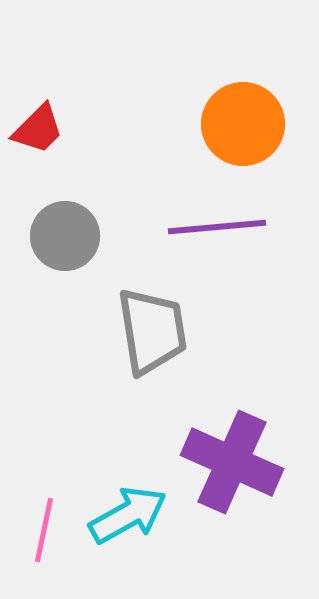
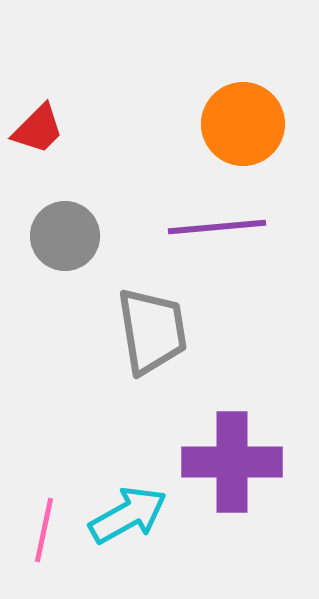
purple cross: rotated 24 degrees counterclockwise
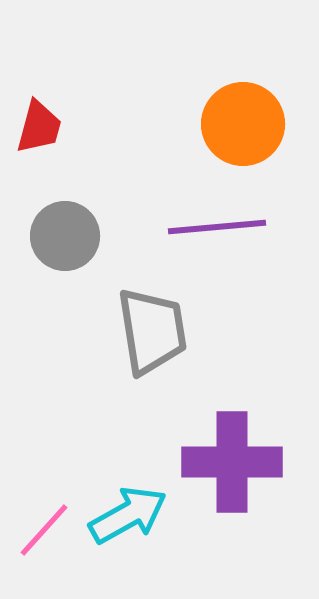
red trapezoid: moved 1 px right, 2 px up; rotated 30 degrees counterclockwise
pink line: rotated 30 degrees clockwise
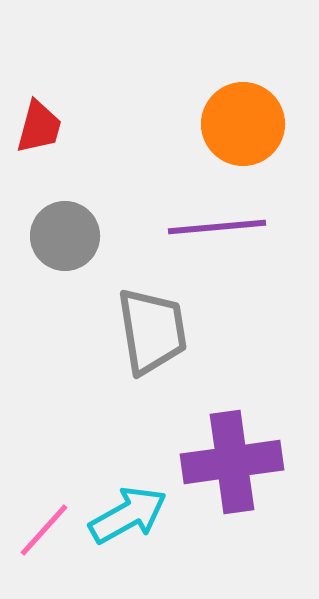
purple cross: rotated 8 degrees counterclockwise
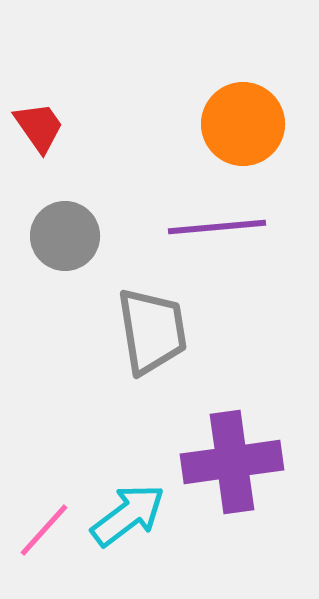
red trapezoid: rotated 50 degrees counterclockwise
cyan arrow: rotated 8 degrees counterclockwise
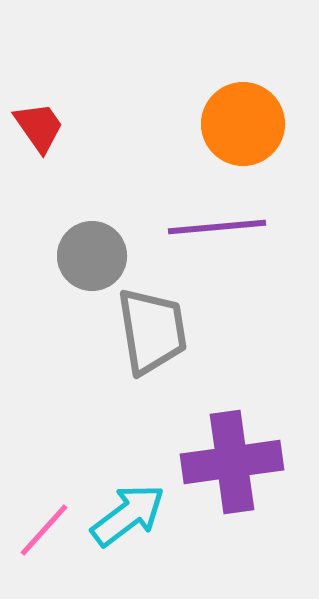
gray circle: moved 27 px right, 20 px down
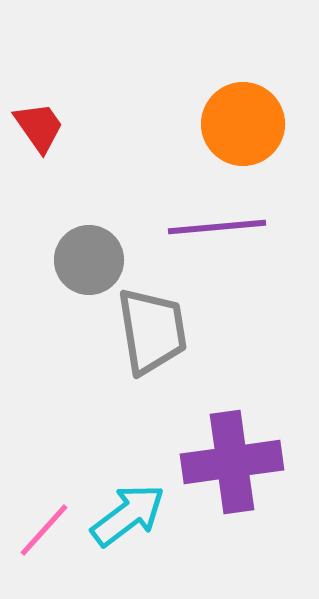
gray circle: moved 3 px left, 4 px down
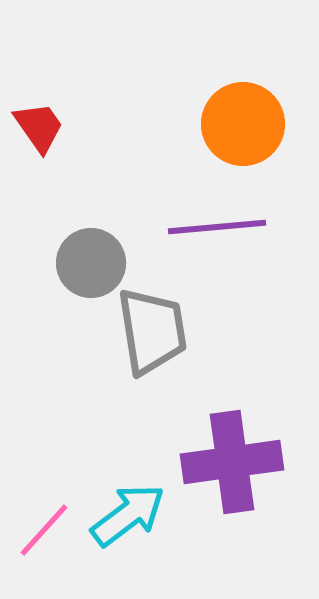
gray circle: moved 2 px right, 3 px down
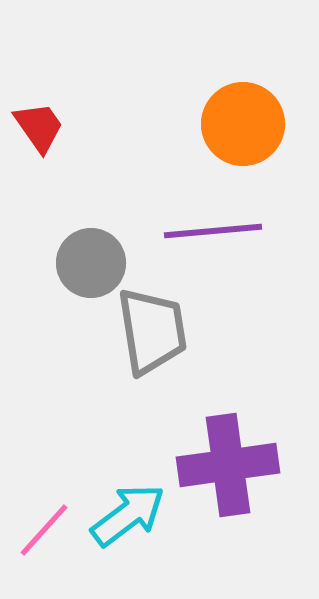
purple line: moved 4 px left, 4 px down
purple cross: moved 4 px left, 3 px down
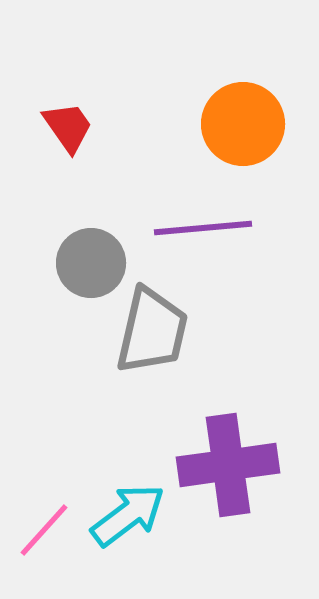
red trapezoid: moved 29 px right
purple line: moved 10 px left, 3 px up
gray trapezoid: rotated 22 degrees clockwise
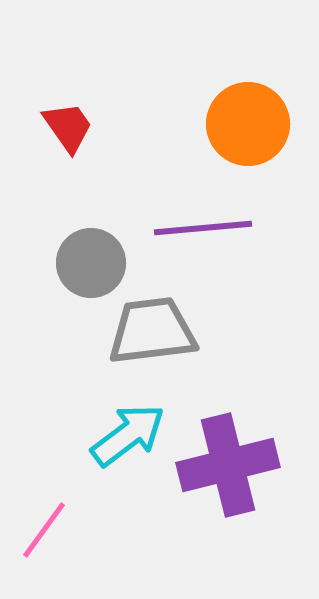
orange circle: moved 5 px right
gray trapezoid: rotated 110 degrees counterclockwise
purple cross: rotated 6 degrees counterclockwise
cyan arrow: moved 80 px up
pink line: rotated 6 degrees counterclockwise
